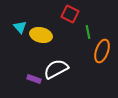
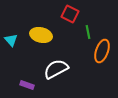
cyan triangle: moved 9 px left, 13 px down
purple rectangle: moved 7 px left, 6 px down
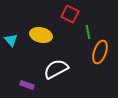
orange ellipse: moved 2 px left, 1 px down
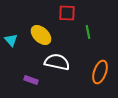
red square: moved 3 px left, 1 px up; rotated 24 degrees counterclockwise
yellow ellipse: rotated 30 degrees clockwise
orange ellipse: moved 20 px down
white semicircle: moved 1 px right, 7 px up; rotated 40 degrees clockwise
purple rectangle: moved 4 px right, 5 px up
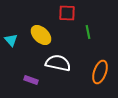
white semicircle: moved 1 px right, 1 px down
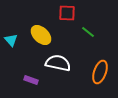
green line: rotated 40 degrees counterclockwise
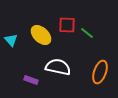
red square: moved 12 px down
green line: moved 1 px left, 1 px down
white semicircle: moved 4 px down
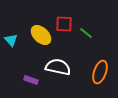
red square: moved 3 px left, 1 px up
green line: moved 1 px left
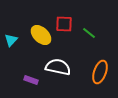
green line: moved 3 px right
cyan triangle: rotated 24 degrees clockwise
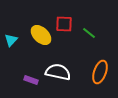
white semicircle: moved 5 px down
